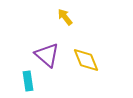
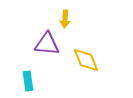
yellow arrow: moved 2 px down; rotated 138 degrees counterclockwise
purple triangle: moved 11 px up; rotated 36 degrees counterclockwise
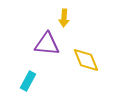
yellow arrow: moved 1 px left, 1 px up
cyan rectangle: rotated 36 degrees clockwise
